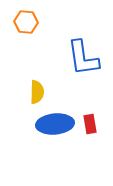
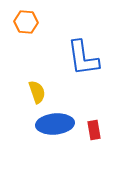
yellow semicircle: rotated 20 degrees counterclockwise
red rectangle: moved 4 px right, 6 px down
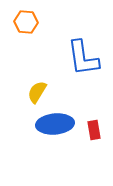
yellow semicircle: rotated 130 degrees counterclockwise
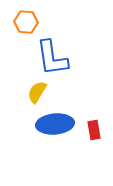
blue L-shape: moved 31 px left
